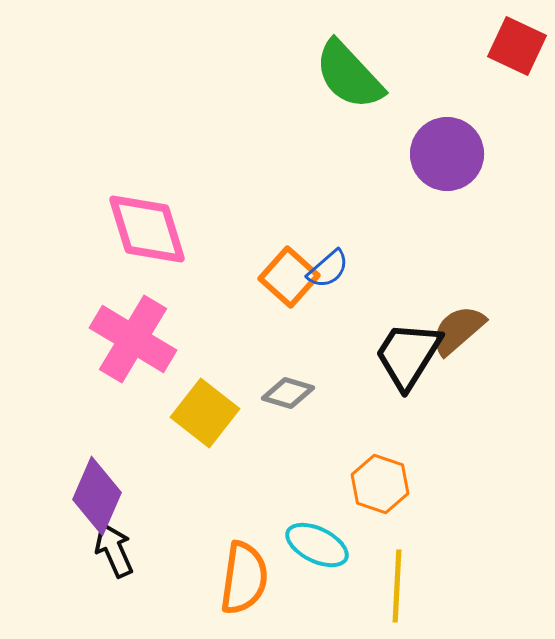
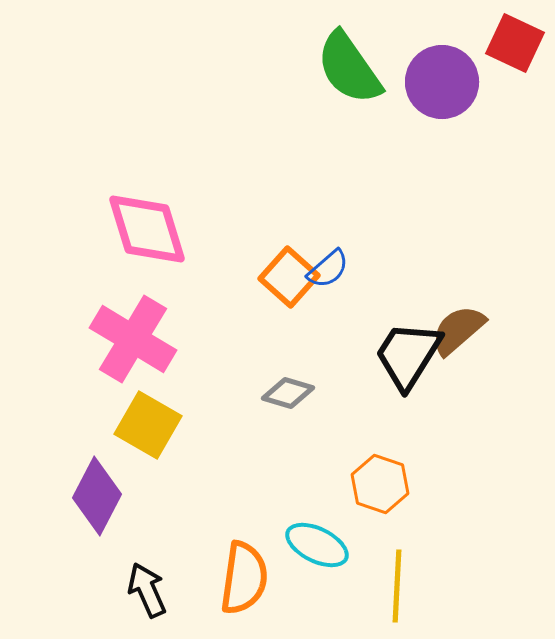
red square: moved 2 px left, 3 px up
green semicircle: moved 7 px up; rotated 8 degrees clockwise
purple circle: moved 5 px left, 72 px up
yellow square: moved 57 px left, 12 px down; rotated 8 degrees counterclockwise
purple diamond: rotated 4 degrees clockwise
black arrow: moved 33 px right, 40 px down
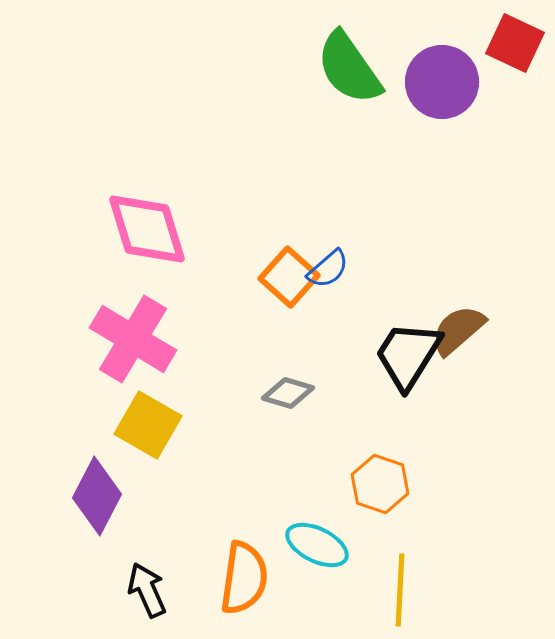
yellow line: moved 3 px right, 4 px down
